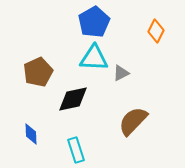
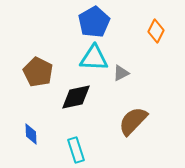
brown pentagon: rotated 20 degrees counterclockwise
black diamond: moved 3 px right, 2 px up
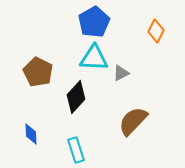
black diamond: rotated 36 degrees counterclockwise
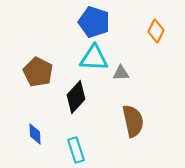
blue pentagon: rotated 24 degrees counterclockwise
gray triangle: rotated 24 degrees clockwise
brown semicircle: rotated 124 degrees clockwise
blue diamond: moved 4 px right
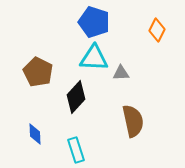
orange diamond: moved 1 px right, 1 px up
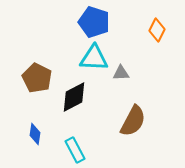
brown pentagon: moved 1 px left, 6 px down
black diamond: moved 2 px left; rotated 20 degrees clockwise
brown semicircle: rotated 40 degrees clockwise
blue diamond: rotated 10 degrees clockwise
cyan rectangle: moved 1 px left; rotated 10 degrees counterclockwise
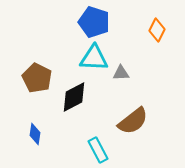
brown semicircle: rotated 24 degrees clockwise
cyan rectangle: moved 23 px right
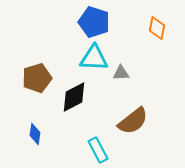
orange diamond: moved 2 px up; rotated 15 degrees counterclockwise
brown pentagon: rotated 28 degrees clockwise
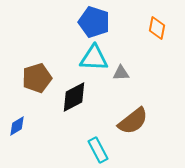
blue diamond: moved 18 px left, 8 px up; rotated 50 degrees clockwise
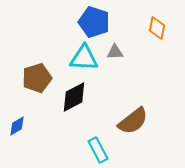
cyan triangle: moved 10 px left
gray triangle: moved 6 px left, 21 px up
